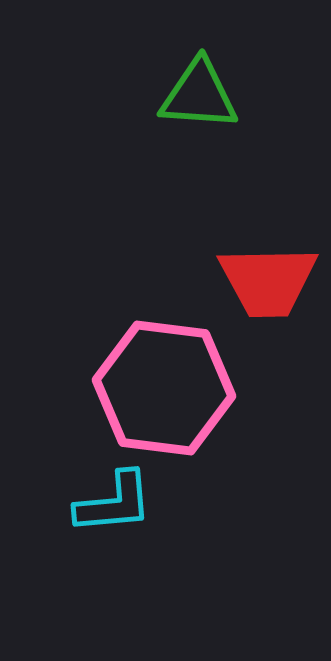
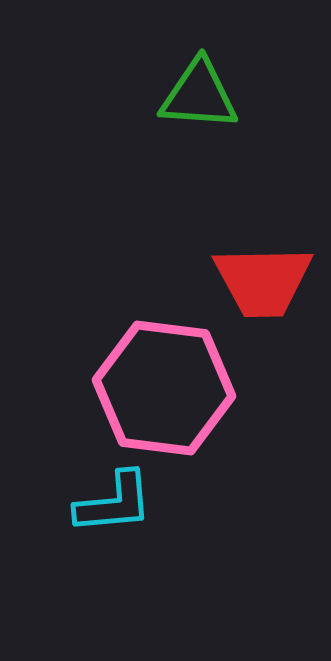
red trapezoid: moved 5 px left
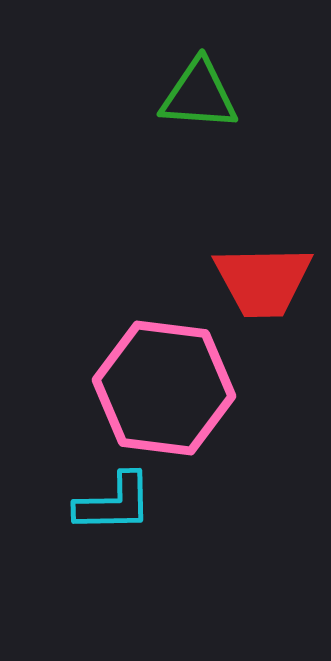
cyan L-shape: rotated 4 degrees clockwise
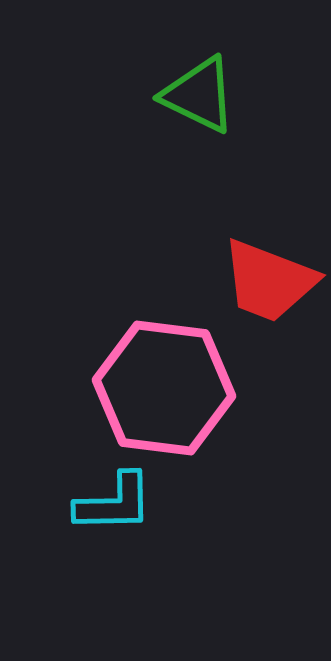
green triangle: rotated 22 degrees clockwise
red trapezoid: moved 6 px right; rotated 22 degrees clockwise
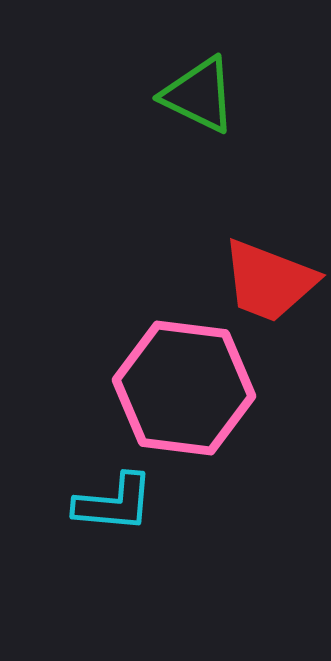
pink hexagon: moved 20 px right
cyan L-shape: rotated 6 degrees clockwise
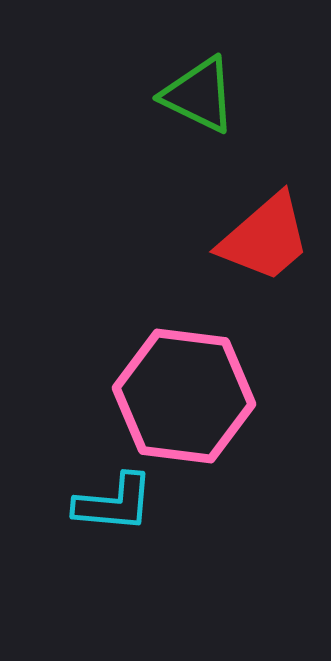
red trapezoid: moved 4 px left, 43 px up; rotated 62 degrees counterclockwise
pink hexagon: moved 8 px down
